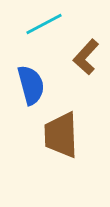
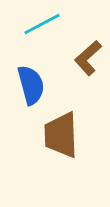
cyan line: moved 2 px left
brown L-shape: moved 2 px right, 1 px down; rotated 6 degrees clockwise
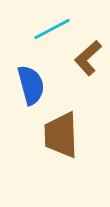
cyan line: moved 10 px right, 5 px down
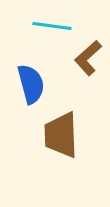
cyan line: moved 3 px up; rotated 36 degrees clockwise
blue semicircle: moved 1 px up
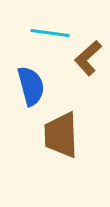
cyan line: moved 2 px left, 7 px down
blue semicircle: moved 2 px down
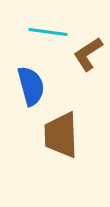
cyan line: moved 2 px left, 1 px up
brown L-shape: moved 4 px up; rotated 9 degrees clockwise
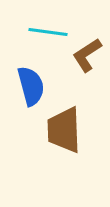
brown L-shape: moved 1 px left, 1 px down
brown trapezoid: moved 3 px right, 5 px up
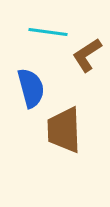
blue semicircle: moved 2 px down
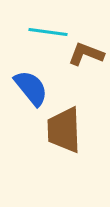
brown L-shape: moved 1 px left, 1 px up; rotated 54 degrees clockwise
blue semicircle: rotated 24 degrees counterclockwise
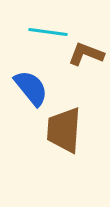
brown trapezoid: rotated 6 degrees clockwise
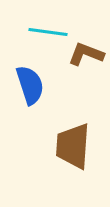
blue semicircle: moved 1 px left, 3 px up; rotated 21 degrees clockwise
brown trapezoid: moved 9 px right, 16 px down
